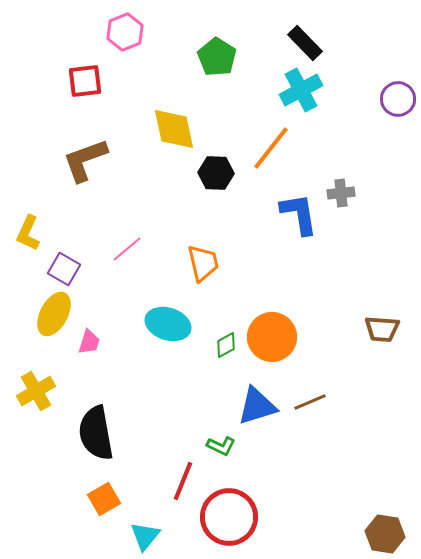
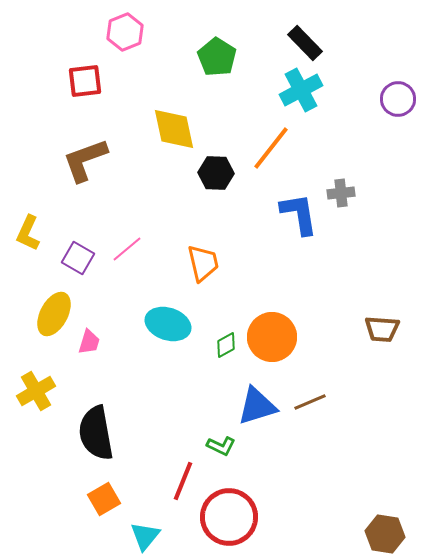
purple square: moved 14 px right, 11 px up
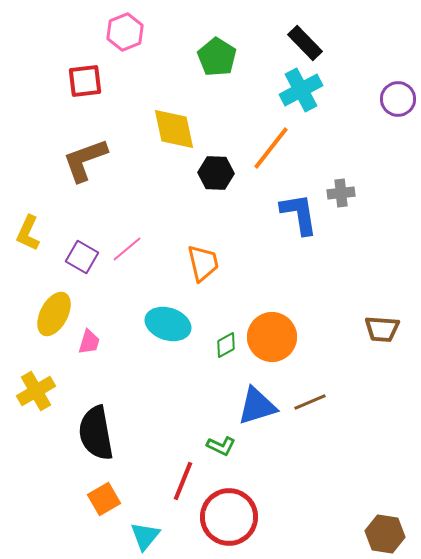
purple square: moved 4 px right, 1 px up
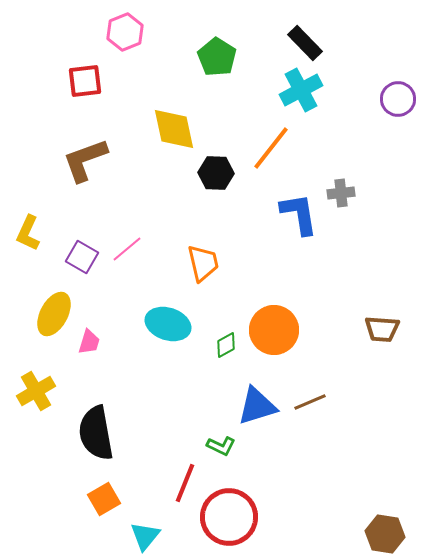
orange circle: moved 2 px right, 7 px up
red line: moved 2 px right, 2 px down
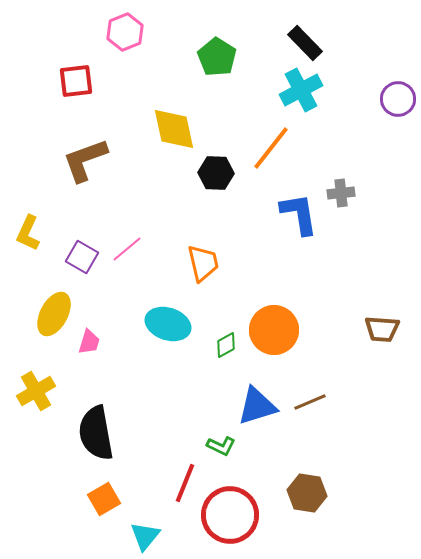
red square: moved 9 px left
red circle: moved 1 px right, 2 px up
brown hexagon: moved 78 px left, 41 px up
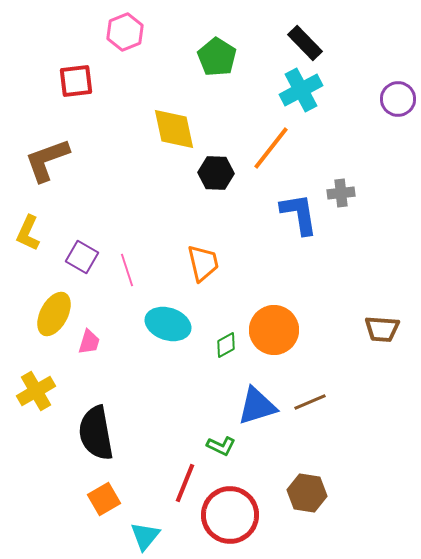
brown L-shape: moved 38 px left
pink line: moved 21 px down; rotated 68 degrees counterclockwise
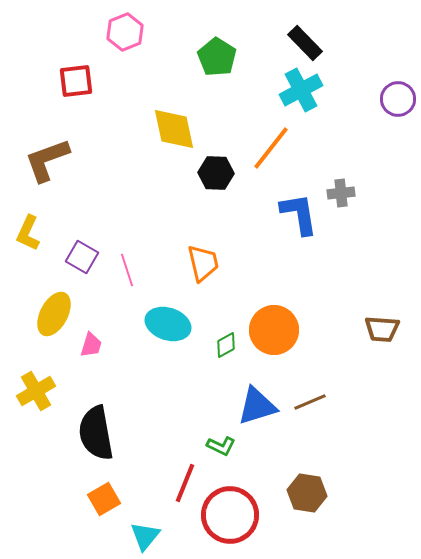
pink trapezoid: moved 2 px right, 3 px down
